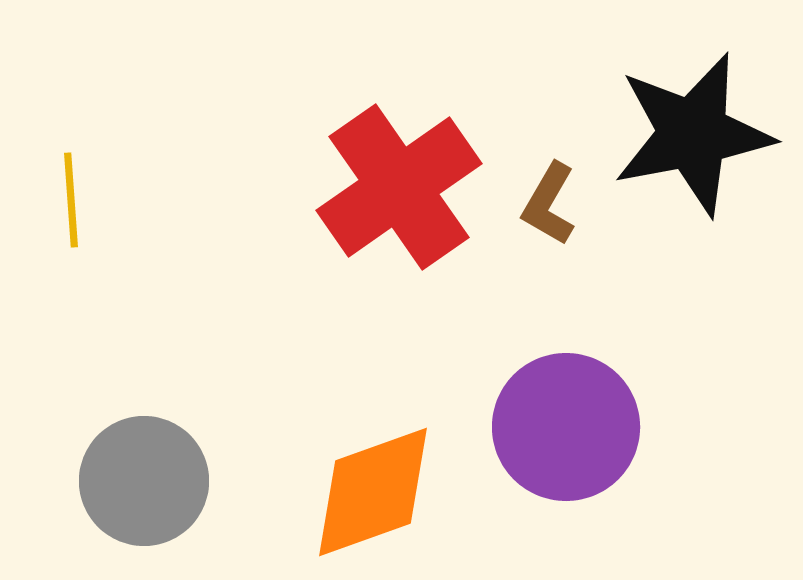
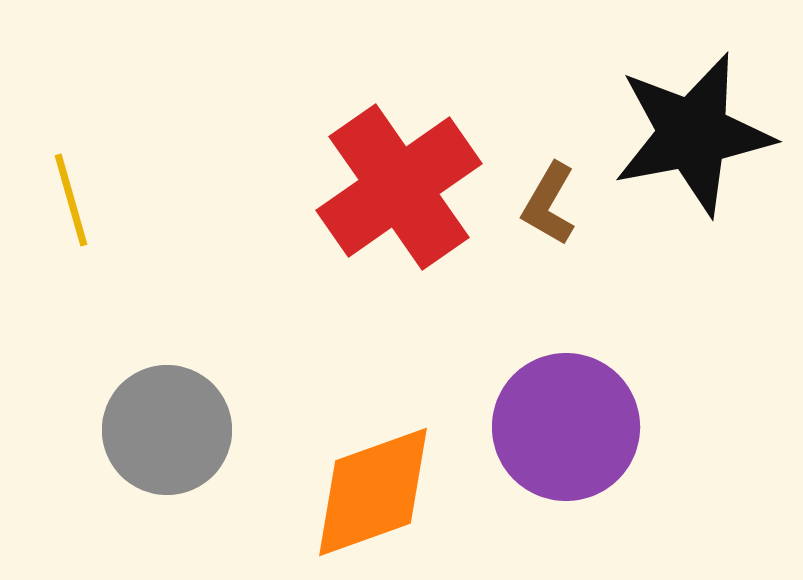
yellow line: rotated 12 degrees counterclockwise
gray circle: moved 23 px right, 51 px up
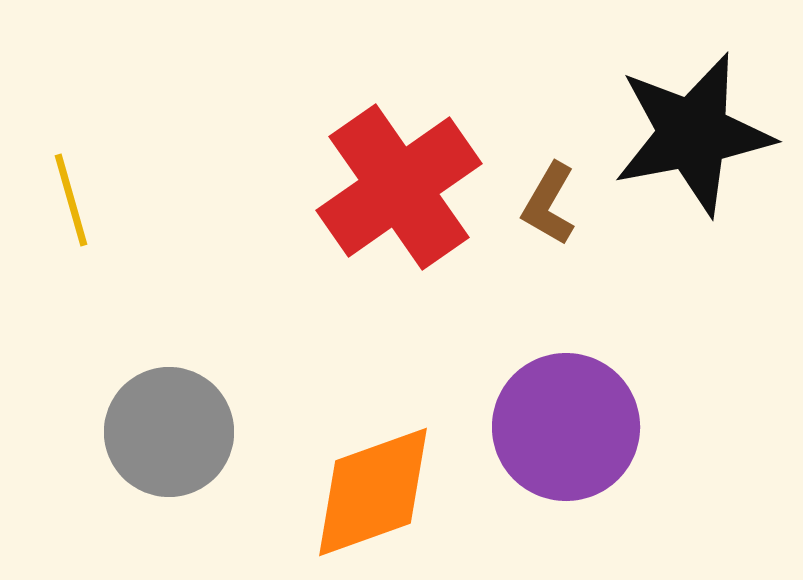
gray circle: moved 2 px right, 2 px down
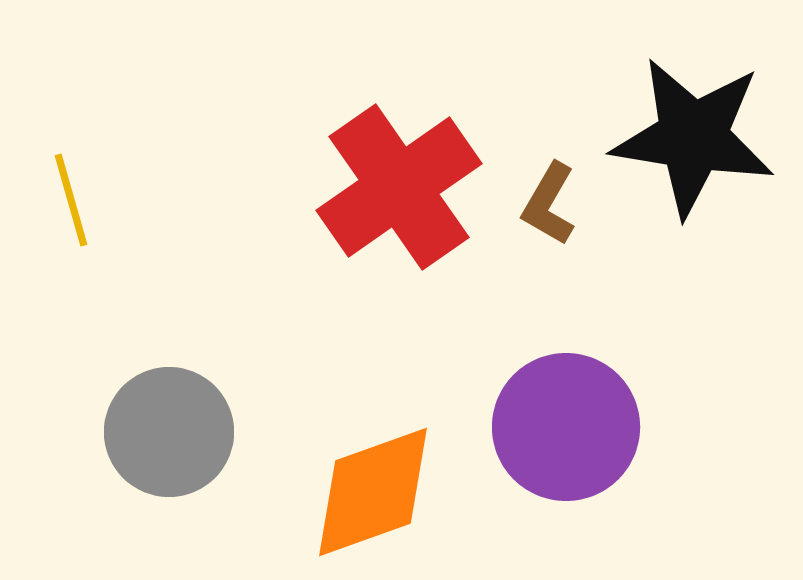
black star: moved 3 px down; rotated 20 degrees clockwise
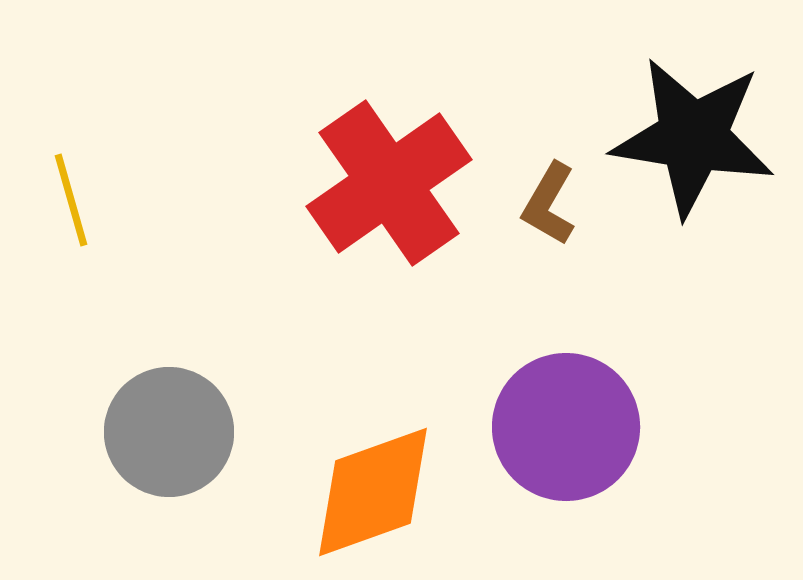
red cross: moved 10 px left, 4 px up
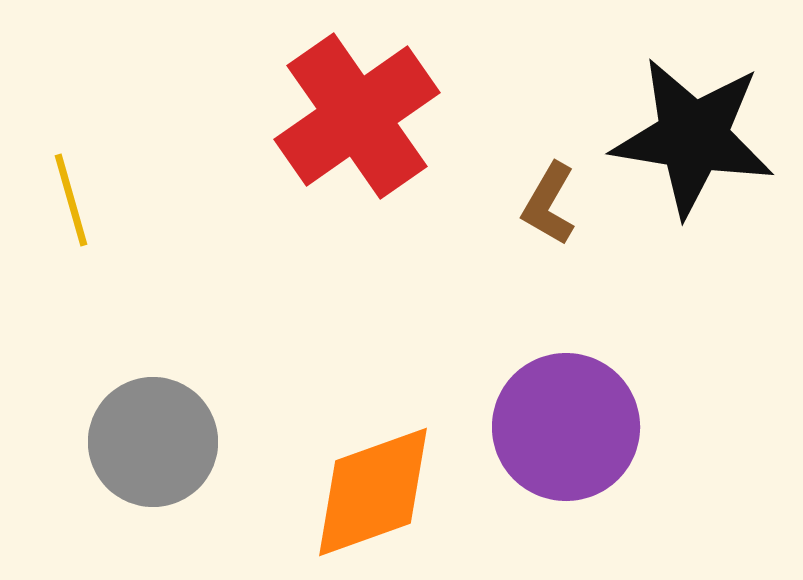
red cross: moved 32 px left, 67 px up
gray circle: moved 16 px left, 10 px down
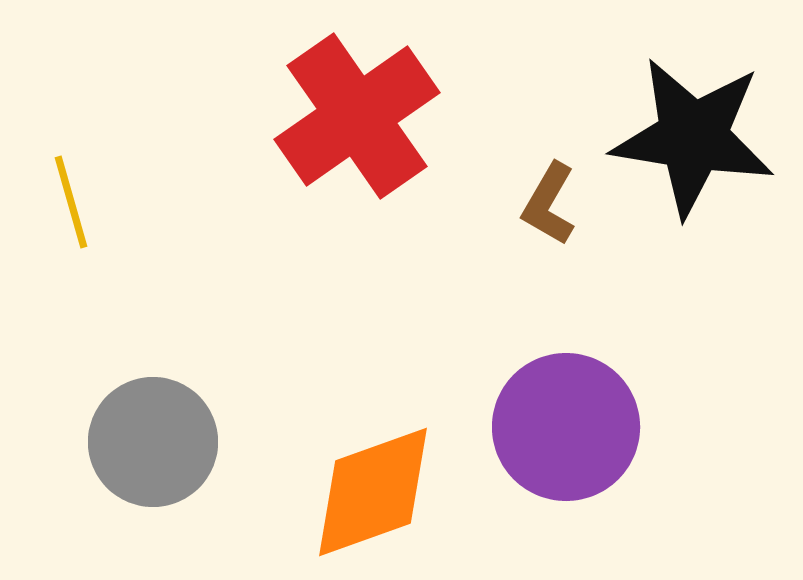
yellow line: moved 2 px down
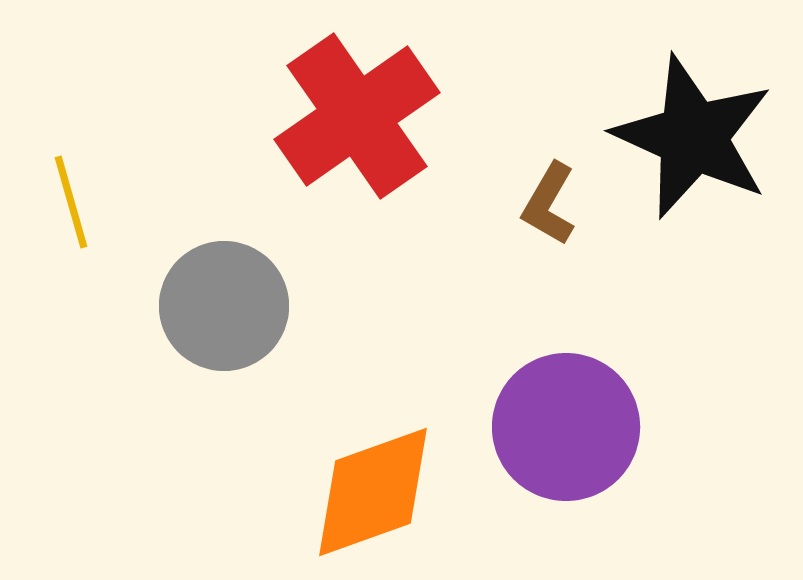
black star: rotated 15 degrees clockwise
gray circle: moved 71 px right, 136 px up
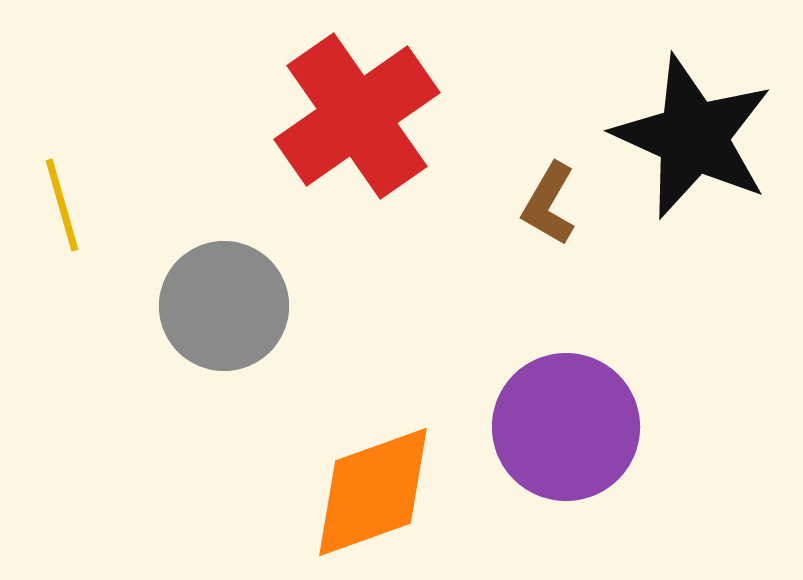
yellow line: moved 9 px left, 3 px down
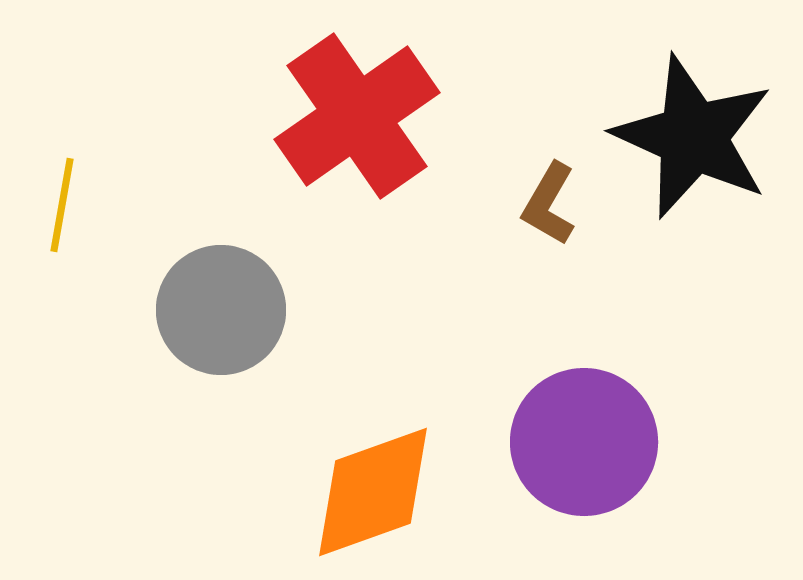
yellow line: rotated 26 degrees clockwise
gray circle: moved 3 px left, 4 px down
purple circle: moved 18 px right, 15 px down
